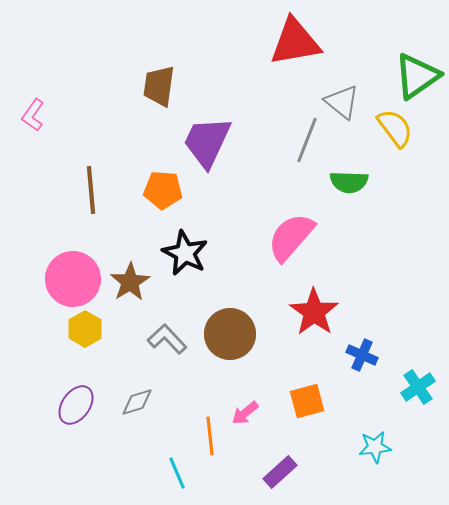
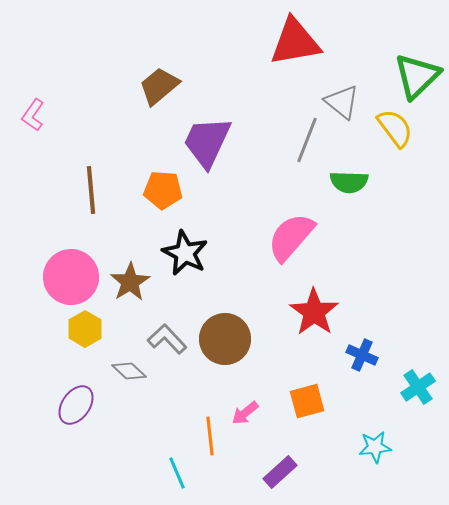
green triangle: rotated 9 degrees counterclockwise
brown trapezoid: rotated 42 degrees clockwise
pink circle: moved 2 px left, 2 px up
brown circle: moved 5 px left, 5 px down
gray diamond: moved 8 px left, 31 px up; rotated 60 degrees clockwise
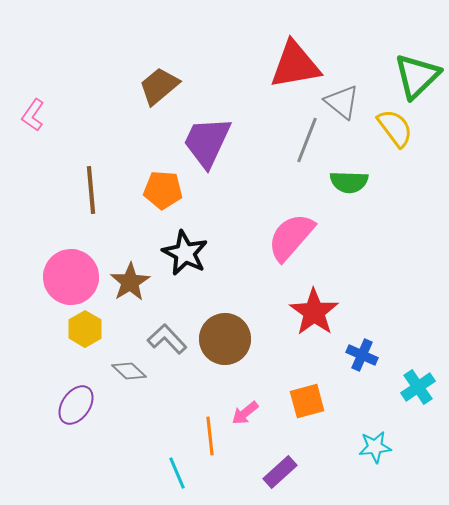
red triangle: moved 23 px down
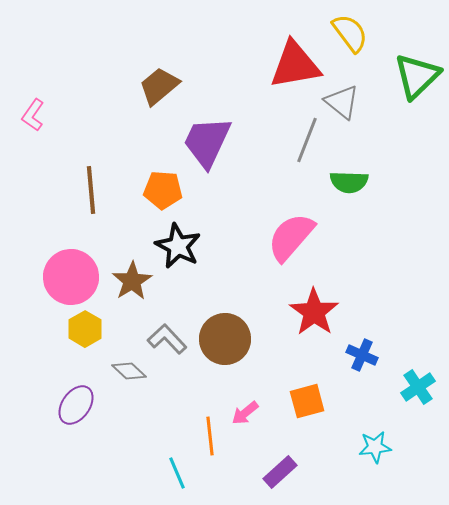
yellow semicircle: moved 45 px left, 95 px up
black star: moved 7 px left, 7 px up
brown star: moved 2 px right, 1 px up
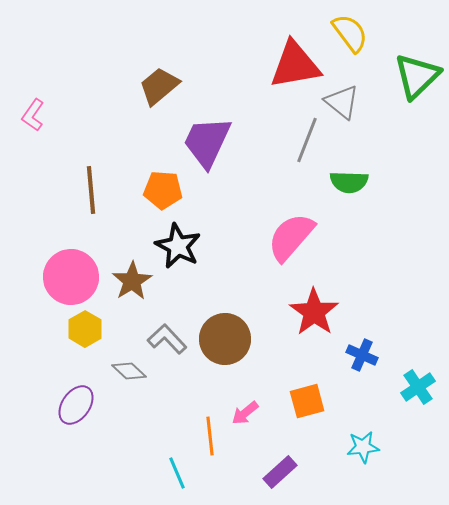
cyan star: moved 12 px left
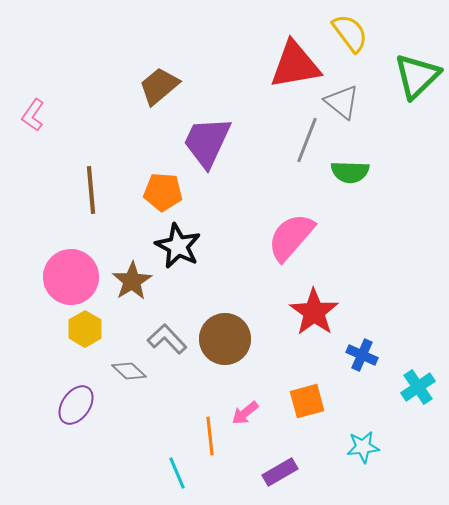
green semicircle: moved 1 px right, 10 px up
orange pentagon: moved 2 px down
purple rectangle: rotated 12 degrees clockwise
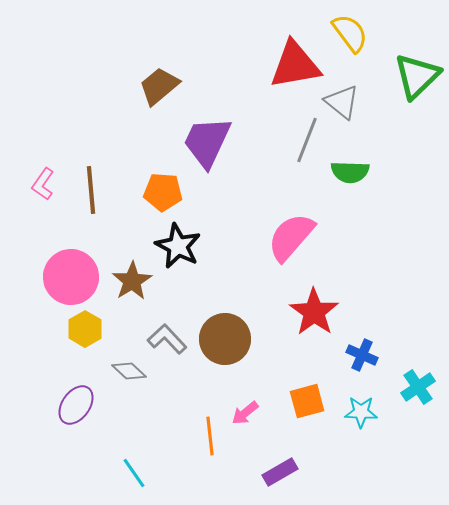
pink L-shape: moved 10 px right, 69 px down
cyan star: moved 2 px left, 35 px up; rotated 8 degrees clockwise
cyan line: moved 43 px left; rotated 12 degrees counterclockwise
